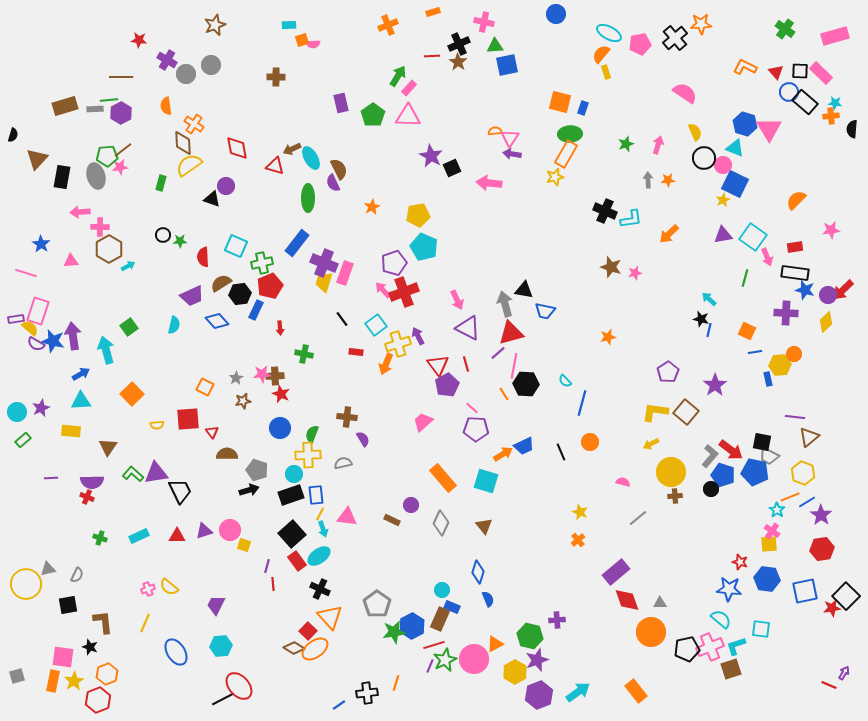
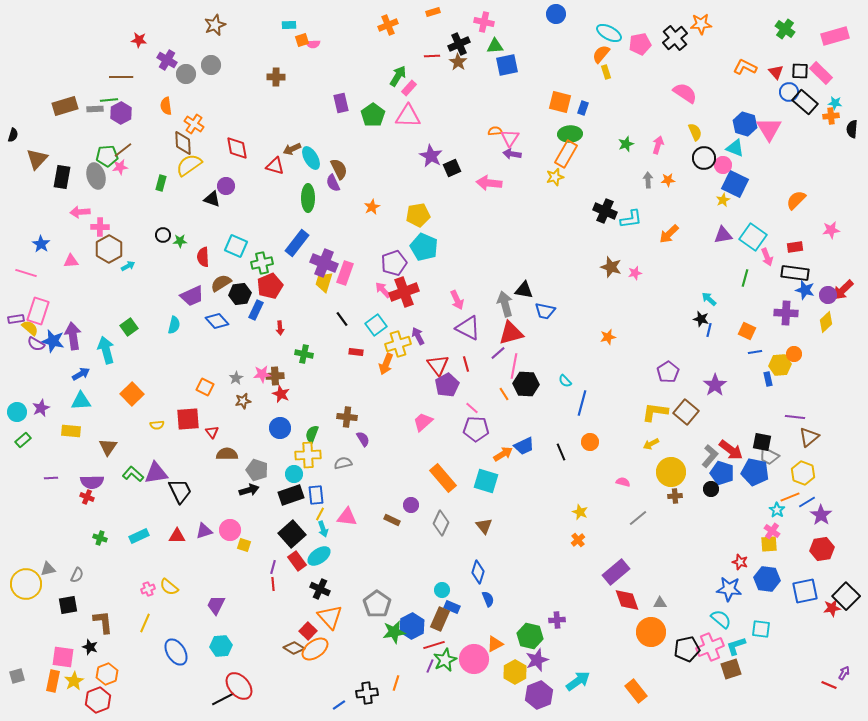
blue pentagon at (723, 475): moved 1 px left, 2 px up
purple line at (267, 566): moved 6 px right, 1 px down
cyan arrow at (578, 692): moved 11 px up
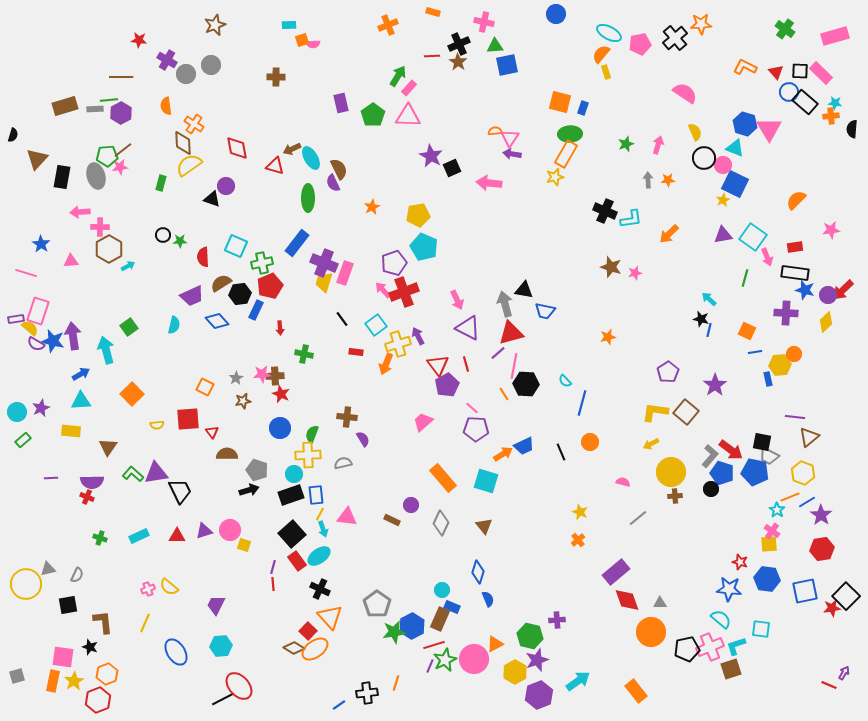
orange rectangle at (433, 12): rotated 32 degrees clockwise
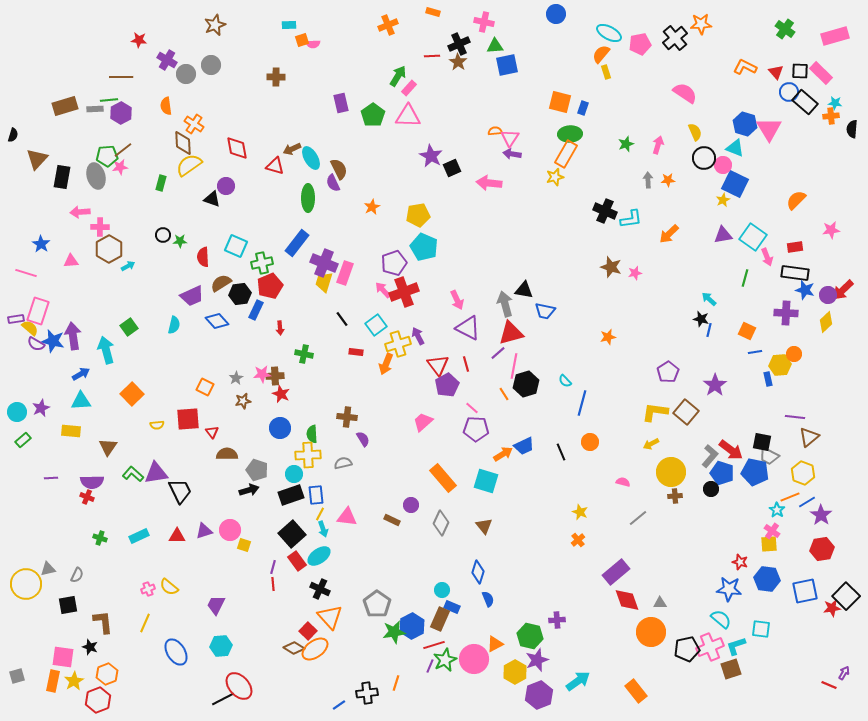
black hexagon at (526, 384): rotated 20 degrees counterclockwise
green semicircle at (312, 434): rotated 24 degrees counterclockwise
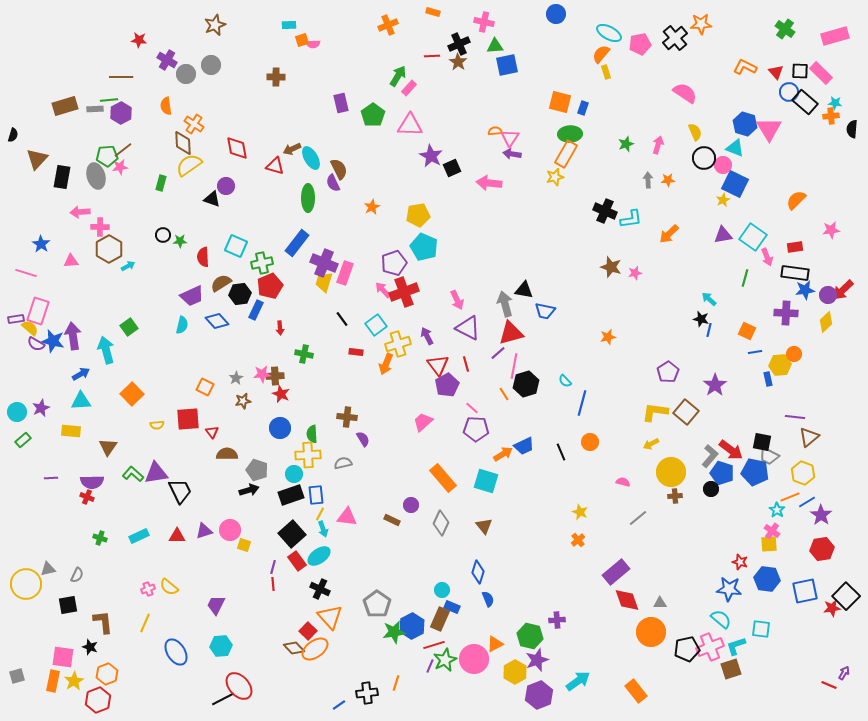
pink triangle at (408, 116): moved 2 px right, 9 px down
blue star at (805, 290): rotated 24 degrees counterclockwise
cyan semicircle at (174, 325): moved 8 px right
purple arrow at (418, 336): moved 9 px right
brown diamond at (294, 648): rotated 15 degrees clockwise
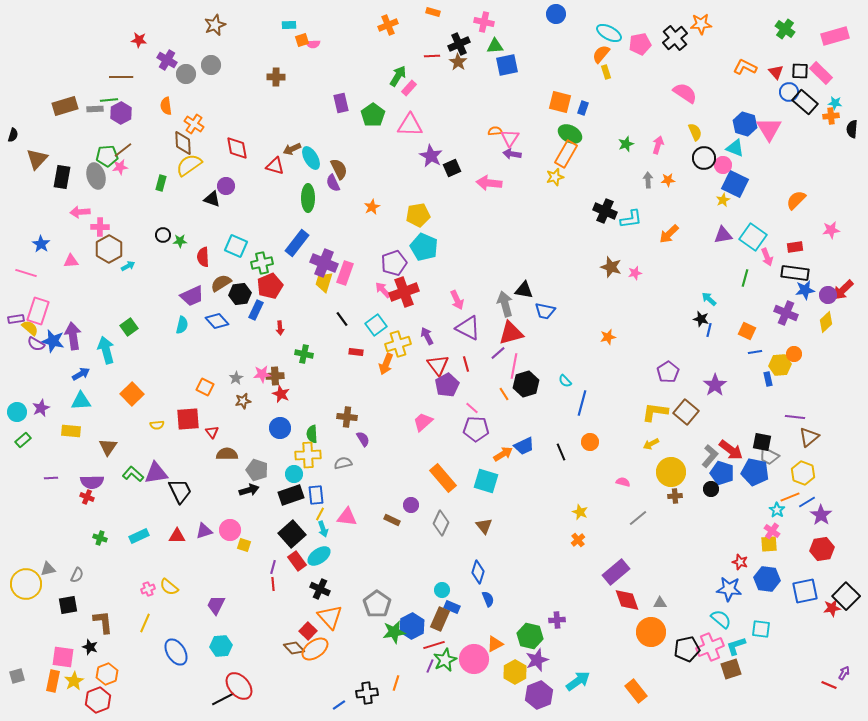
green ellipse at (570, 134): rotated 30 degrees clockwise
purple cross at (786, 313): rotated 20 degrees clockwise
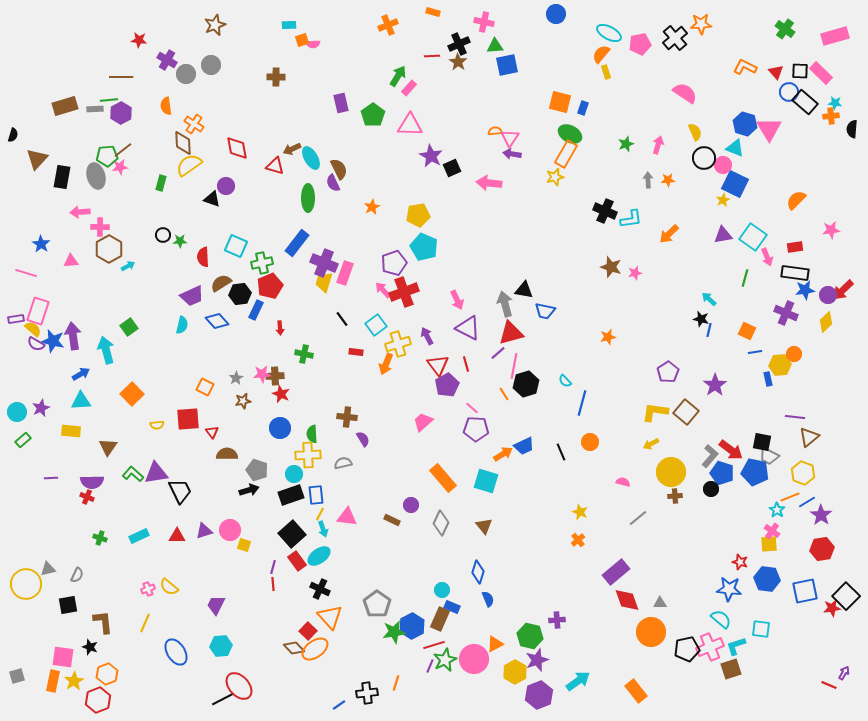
yellow semicircle at (30, 328): moved 3 px right, 1 px down
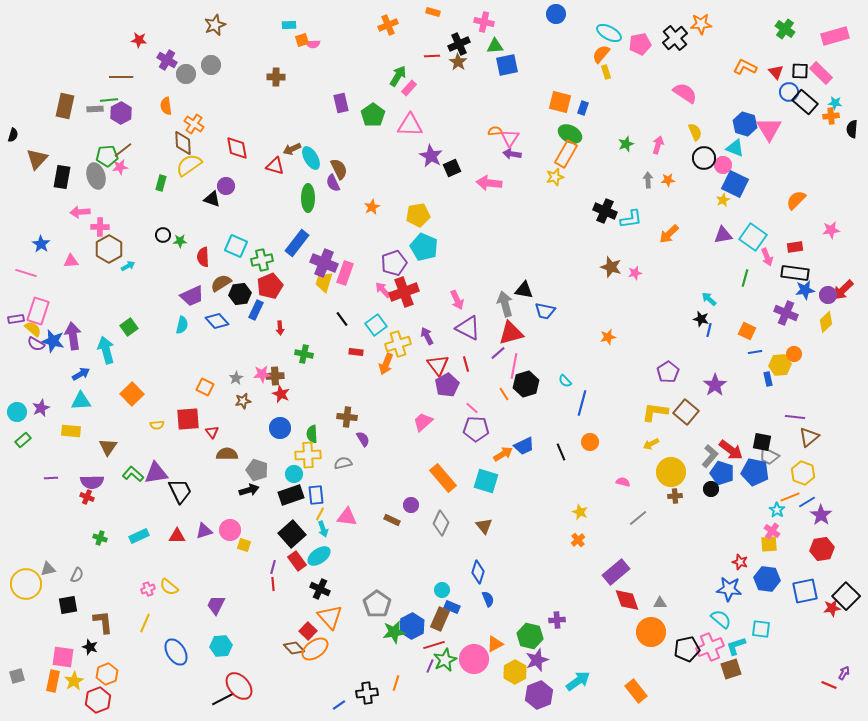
brown rectangle at (65, 106): rotated 60 degrees counterclockwise
green cross at (262, 263): moved 3 px up
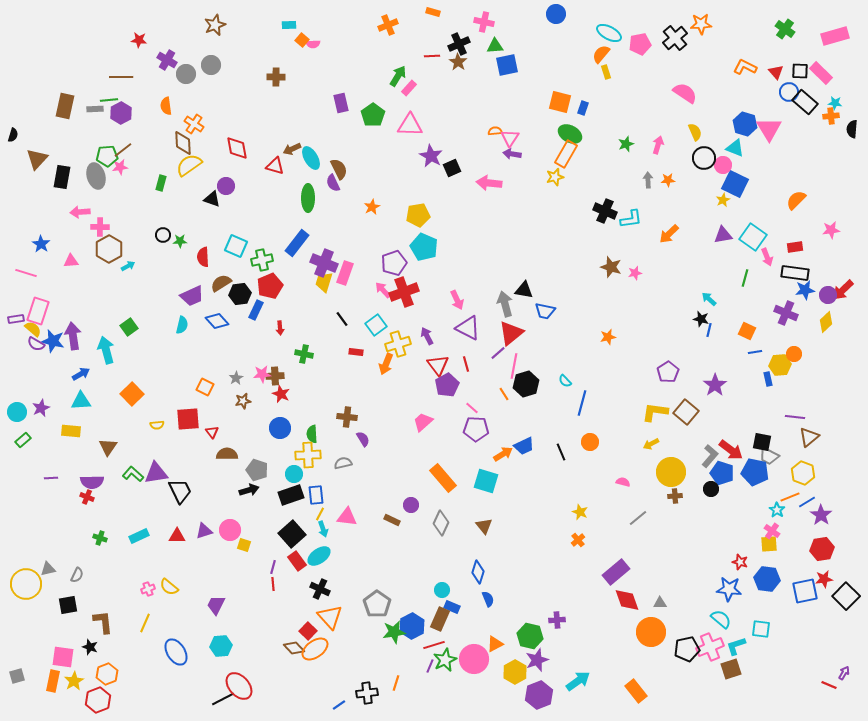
orange square at (302, 40): rotated 32 degrees counterclockwise
red triangle at (511, 333): rotated 24 degrees counterclockwise
red star at (832, 608): moved 8 px left, 29 px up
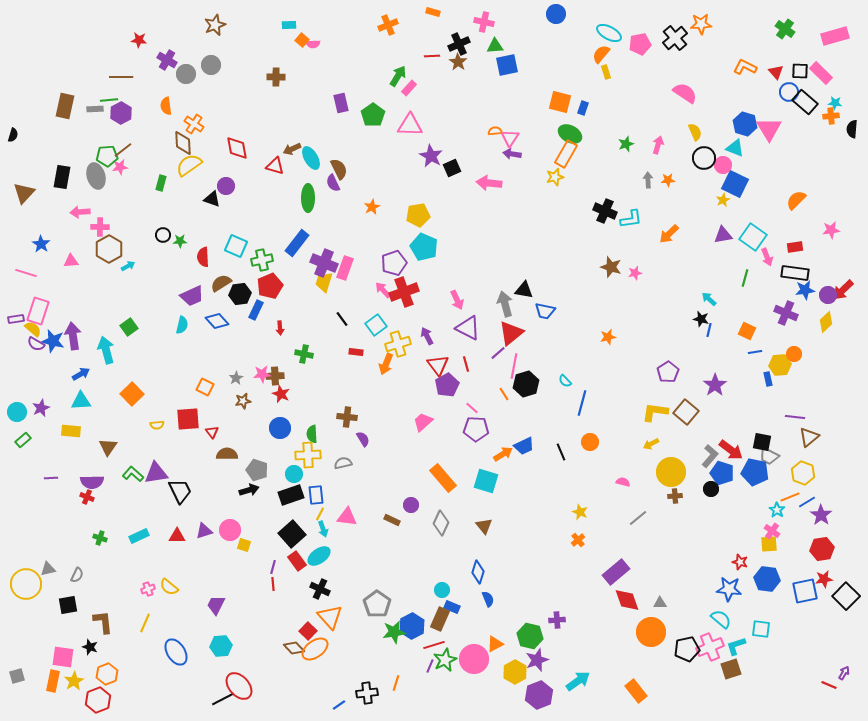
brown triangle at (37, 159): moved 13 px left, 34 px down
pink rectangle at (345, 273): moved 5 px up
